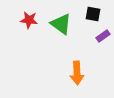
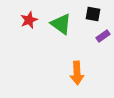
red star: rotated 30 degrees counterclockwise
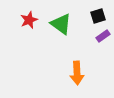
black square: moved 5 px right, 2 px down; rotated 28 degrees counterclockwise
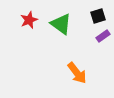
orange arrow: rotated 35 degrees counterclockwise
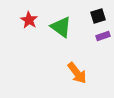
red star: rotated 18 degrees counterclockwise
green triangle: moved 3 px down
purple rectangle: rotated 16 degrees clockwise
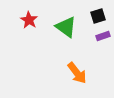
green triangle: moved 5 px right
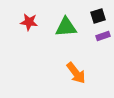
red star: moved 2 px down; rotated 24 degrees counterclockwise
green triangle: rotated 40 degrees counterclockwise
orange arrow: moved 1 px left
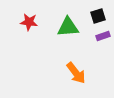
green triangle: moved 2 px right
